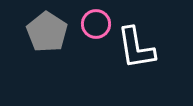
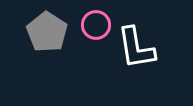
pink circle: moved 1 px down
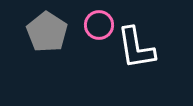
pink circle: moved 3 px right
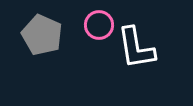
gray pentagon: moved 5 px left, 3 px down; rotated 9 degrees counterclockwise
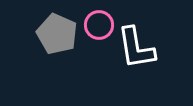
gray pentagon: moved 15 px right, 1 px up
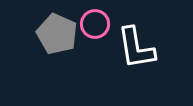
pink circle: moved 4 px left, 1 px up
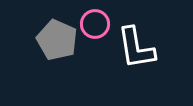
gray pentagon: moved 6 px down
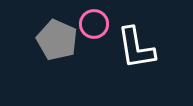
pink circle: moved 1 px left
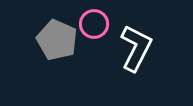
white L-shape: rotated 144 degrees counterclockwise
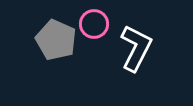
gray pentagon: moved 1 px left
